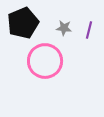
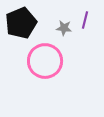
black pentagon: moved 2 px left
purple line: moved 4 px left, 10 px up
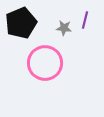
pink circle: moved 2 px down
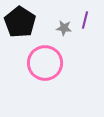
black pentagon: moved 1 px left, 1 px up; rotated 16 degrees counterclockwise
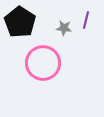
purple line: moved 1 px right
pink circle: moved 2 px left
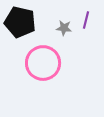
black pentagon: rotated 20 degrees counterclockwise
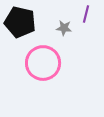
purple line: moved 6 px up
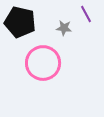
purple line: rotated 42 degrees counterclockwise
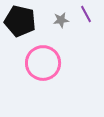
black pentagon: moved 1 px up
gray star: moved 3 px left, 8 px up; rotated 14 degrees counterclockwise
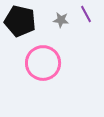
gray star: rotated 14 degrees clockwise
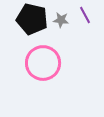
purple line: moved 1 px left, 1 px down
black pentagon: moved 12 px right, 2 px up
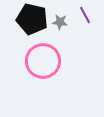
gray star: moved 1 px left, 2 px down
pink circle: moved 2 px up
